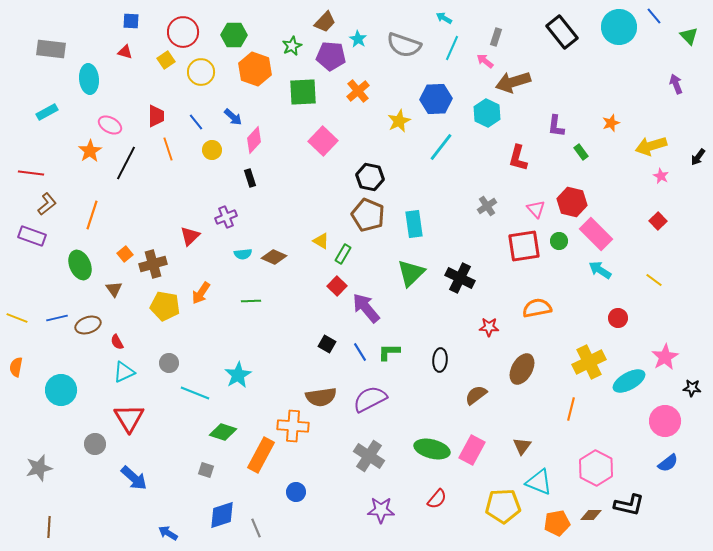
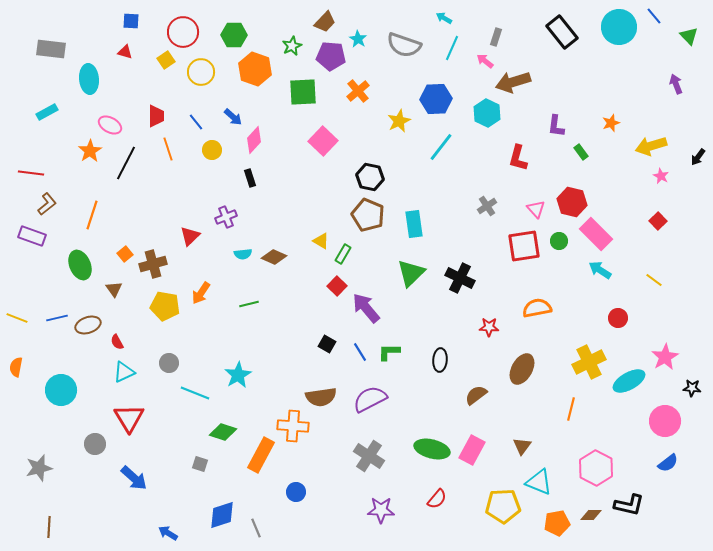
green line at (251, 301): moved 2 px left, 3 px down; rotated 12 degrees counterclockwise
gray square at (206, 470): moved 6 px left, 6 px up
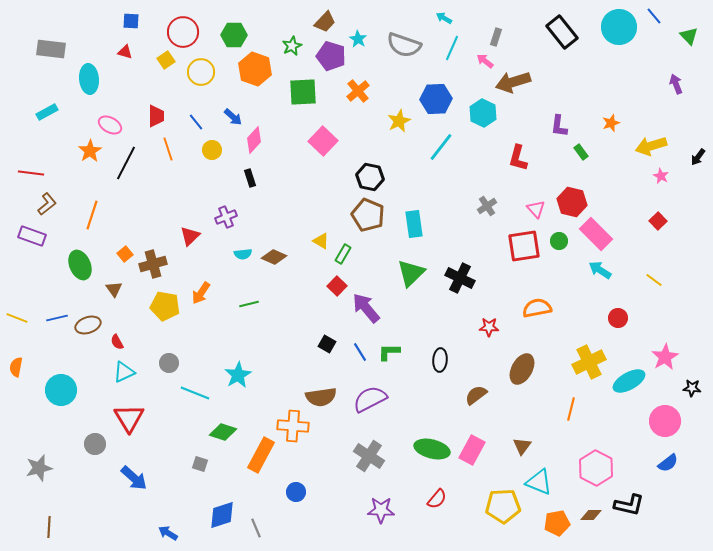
purple pentagon at (331, 56): rotated 12 degrees clockwise
cyan hexagon at (487, 113): moved 4 px left
purple L-shape at (556, 126): moved 3 px right
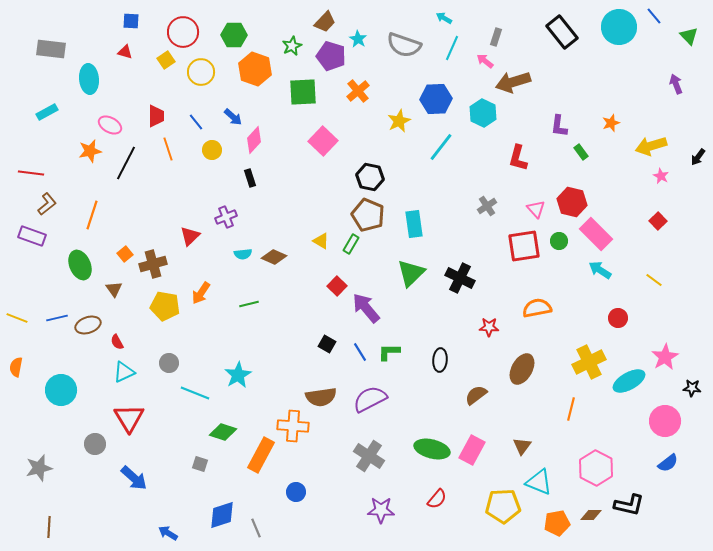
orange star at (90, 151): rotated 20 degrees clockwise
green rectangle at (343, 254): moved 8 px right, 10 px up
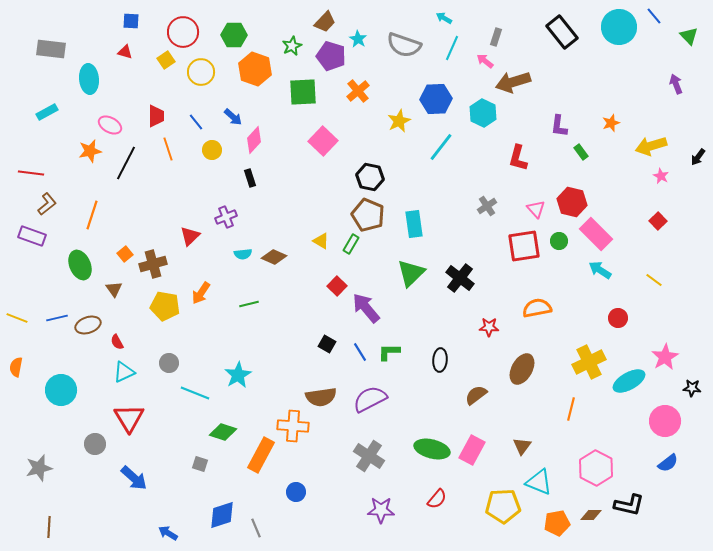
black cross at (460, 278): rotated 12 degrees clockwise
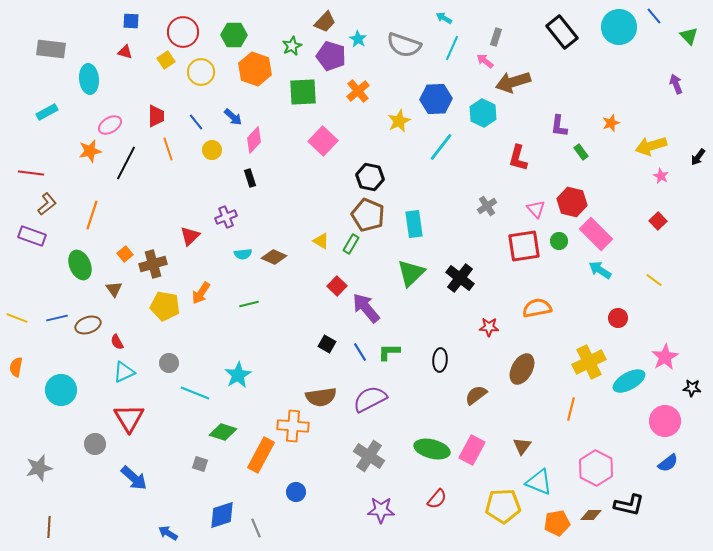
pink ellipse at (110, 125): rotated 60 degrees counterclockwise
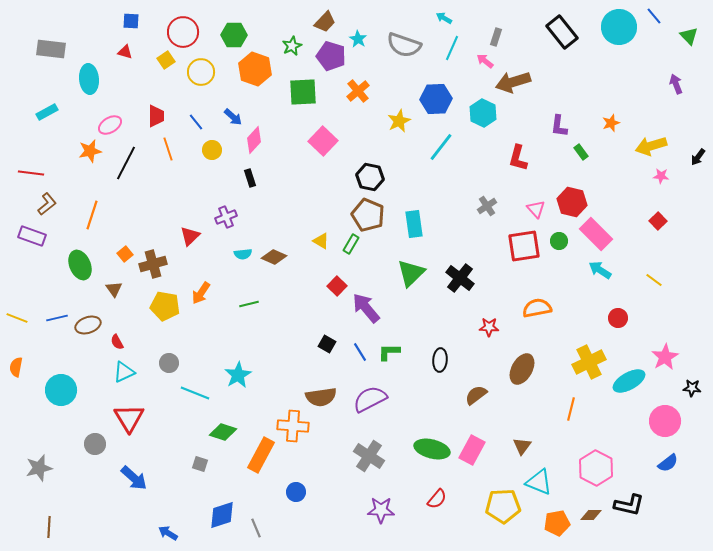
pink star at (661, 176): rotated 21 degrees counterclockwise
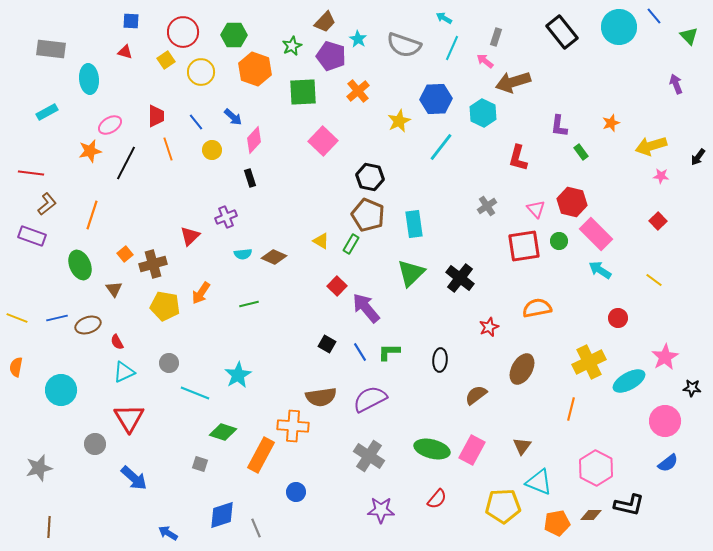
red star at (489, 327): rotated 24 degrees counterclockwise
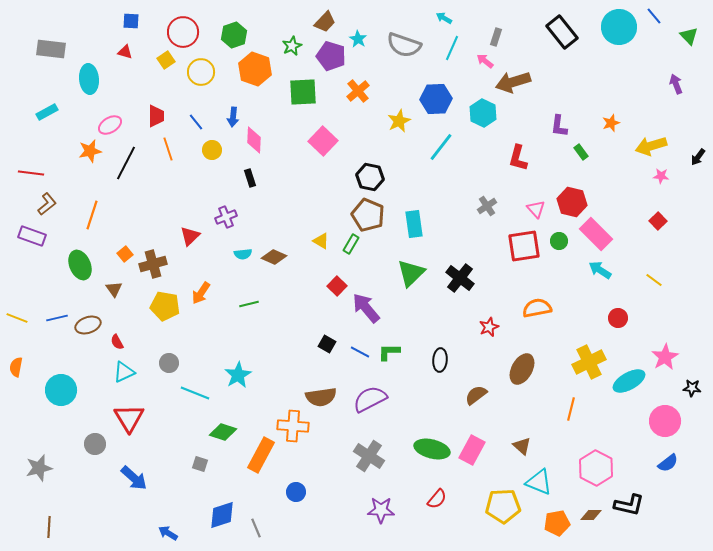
green hexagon at (234, 35): rotated 20 degrees counterclockwise
blue arrow at (233, 117): rotated 54 degrees clockwise
pink diamond at (254, 140): rotated 40 degrees counterclockwise
blue line at (360, 352): rotated 30 degrees counterclockwise
brown triangle at (522, 446): rotated 24 degrees counterclockwise
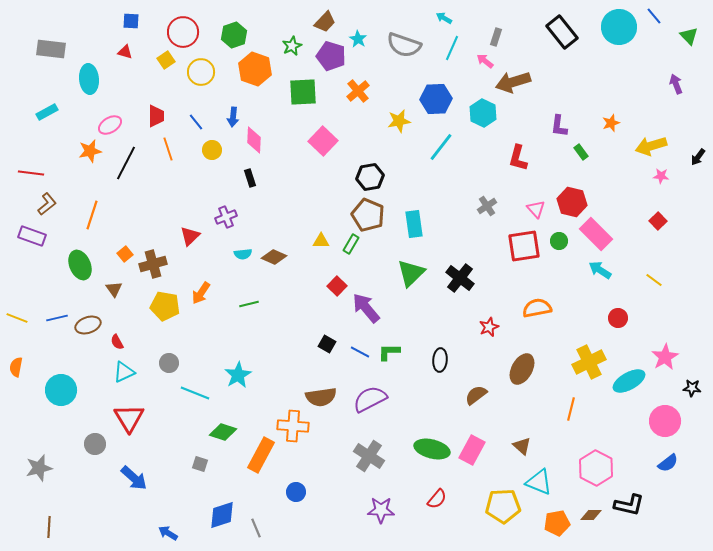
yellow star at (399, 121): rotated 15 degrees clockwise
black hexagon at (370, 177): rotated 20 degrees counterclockwise
yellow triangle at (321, 241): rotated 30 degrees counterclockwise
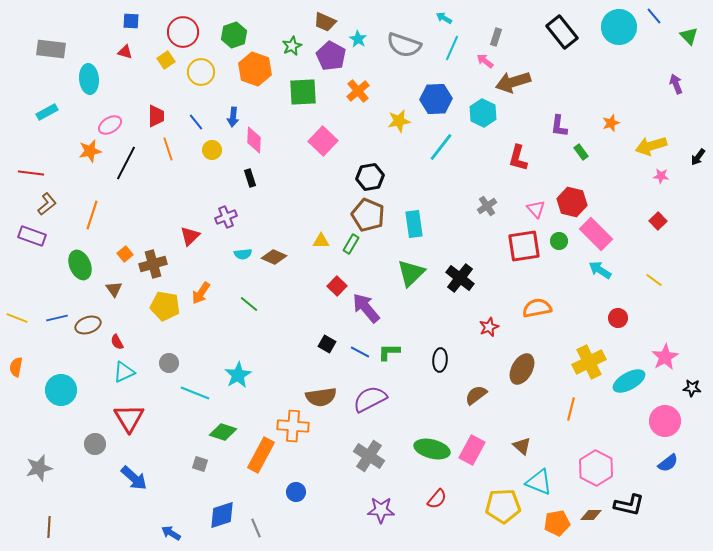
brown trapezoid at (325, 22): rotated 70 degrees clockwise
purple pentagon at (331, 56): rotated 12 degrees clockwise
green line at (249, 304): rotated 54 degrees clockwise
blue arrow at (168, 533): moved 3 px right
